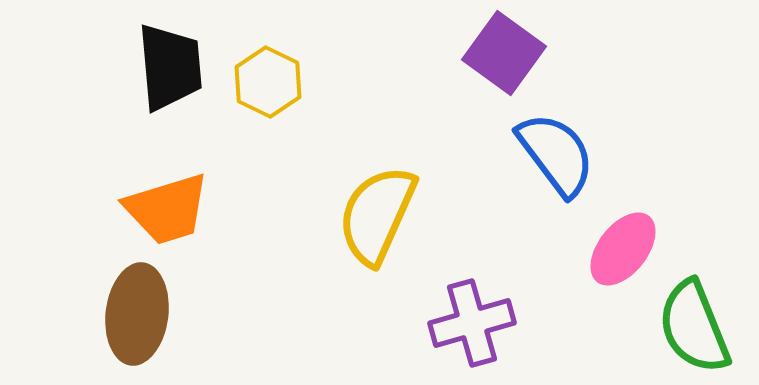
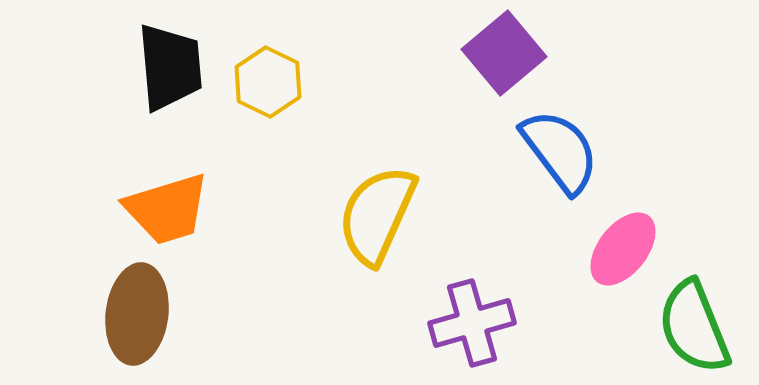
purple square: rotated 14 degrees clockwise
blue semicircle: moved 4 px right, 3 px up
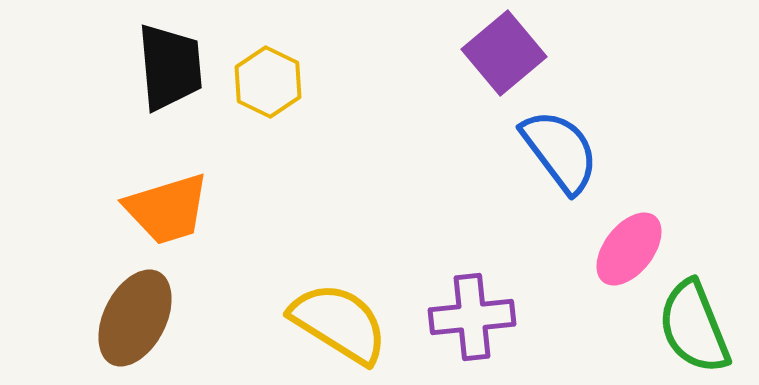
yellow semicircle: moved 38 px left, 108 px down; rotated 98 degrees clockwise
pink ellipse: moved 6 px right
brown ellipse: moved 2 px left, 4 px down; rotated 20 degrees clockwise
purple cross: moved 6 px up; rotated 10 degrees clockwise
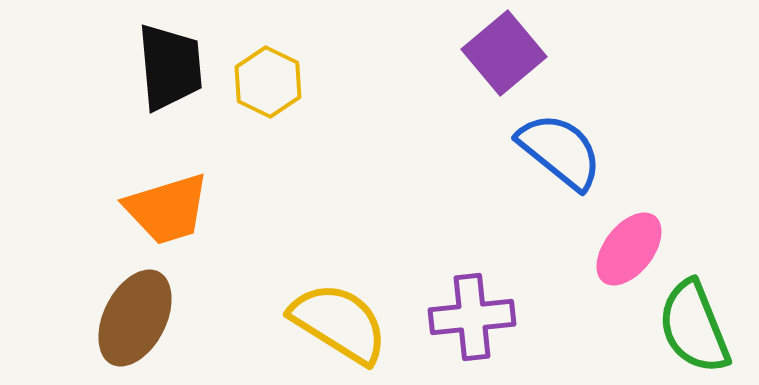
blue semicircle: rotated 14 degrees counterclockwise
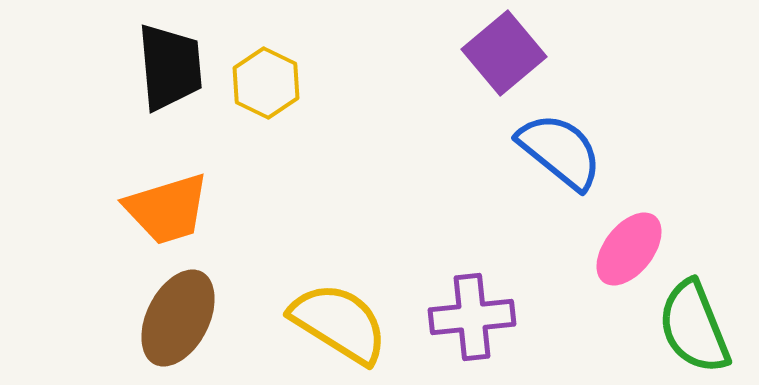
yellow hexagon: moved 2 px left, 1 px down
brown ellipse: moved 43 px right
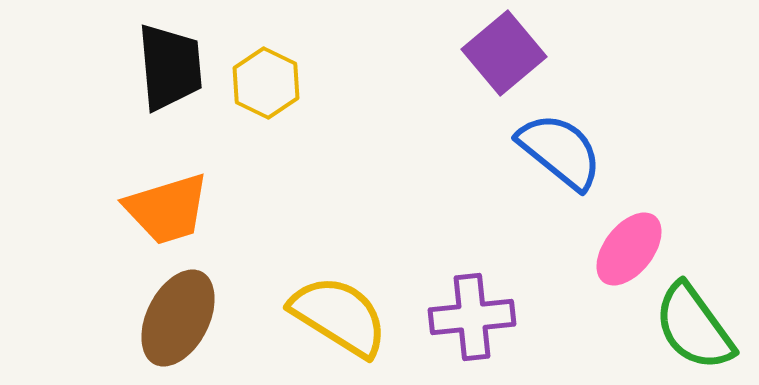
yellow semicircle: moved 7 px up
green semicircle: rotated 14 degrees counterclockwise
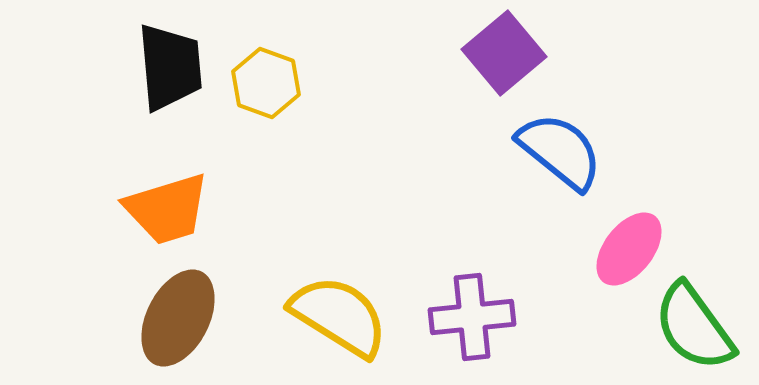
yellow hexagon: rotated 6 degrees counterclockwise
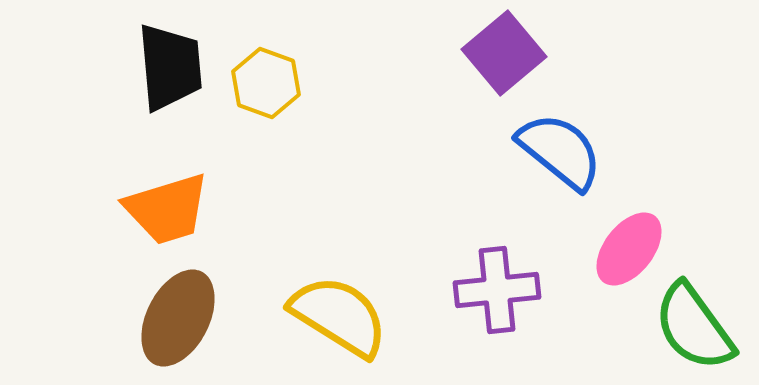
purple cross: moved 25 px right, 27 px up
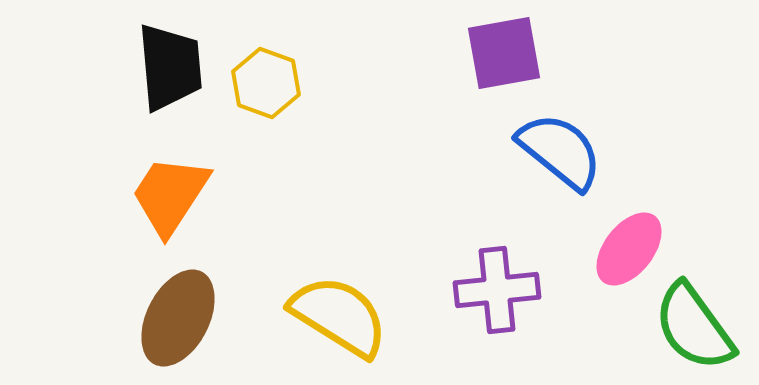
purple square: rotated 30 degrees clockwise
orange trapezoid: moved 3 px right, 14 px up; rotated 140 degrees clockwise
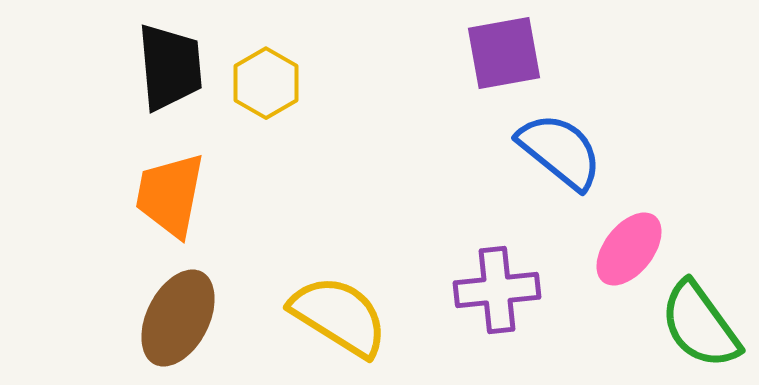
yellow hexagon: rotated 10 degrees clockwise
orange trapezoid: rotated 22 degrees counterclockwise
green semicircle: moved 6 px right, 2 px up
